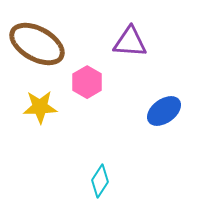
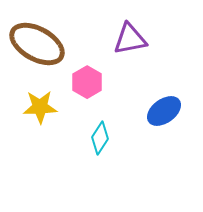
purple triangle: moved 3 px up; rotated 15 degrees counterclockwise
cyan diamond: moved 43 px up
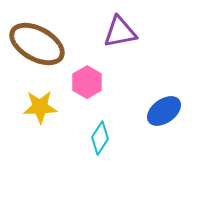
purple triangle: moved 10 px left, 7 px up
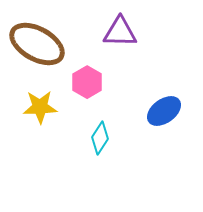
purple triangle: rotated 12 degrees clockwise
